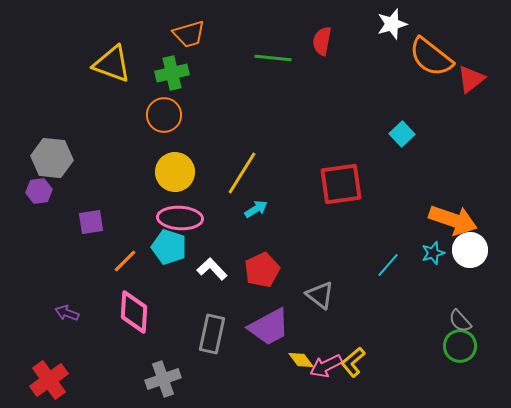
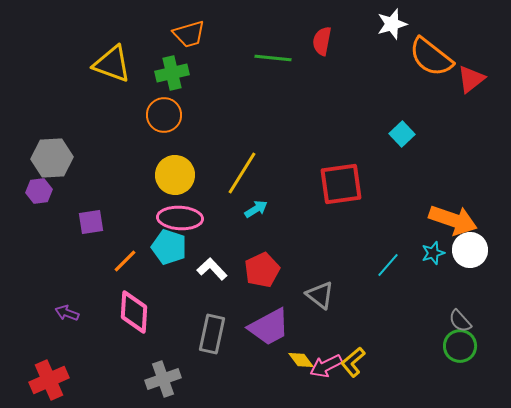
gray hexagon: rotated 9 degrees counterclockwise
yellow circle: moved 3 px down
red cross: rotated 12 degrees clockwise
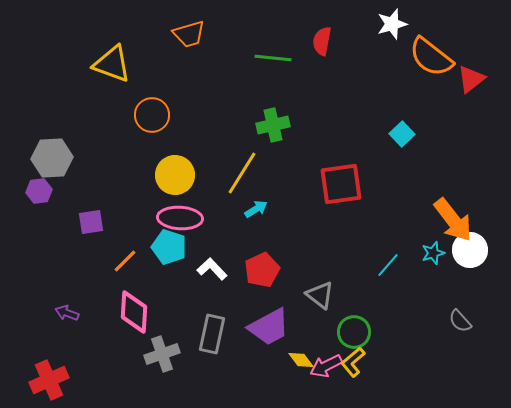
green cross: moved 101 px right, 52 px down
orange circle: moved 12 px left
orange arrow: rotated 33 degrees clockwise
green circle: moved 106 px left, 14 px up
gray cross: moved 1 px left, 25 px up
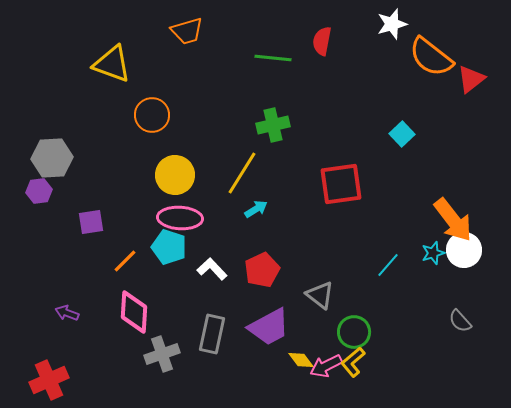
orange trapezoid: moved 2 px left, 3 px up
white circle: moved 6 px left
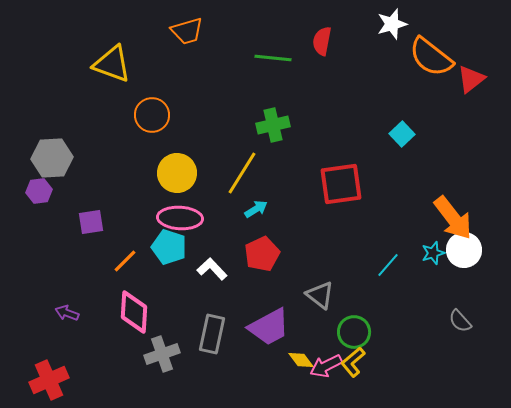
yellow circle: moved 2 px right, 2 px up
orange arrow: moved 2 px up
red pentagon: moved 16 px up
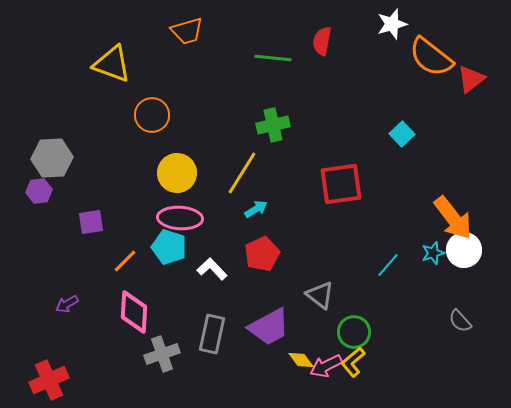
purple arrow: moved 9 px up; rotated 50 degrees counterclockwise
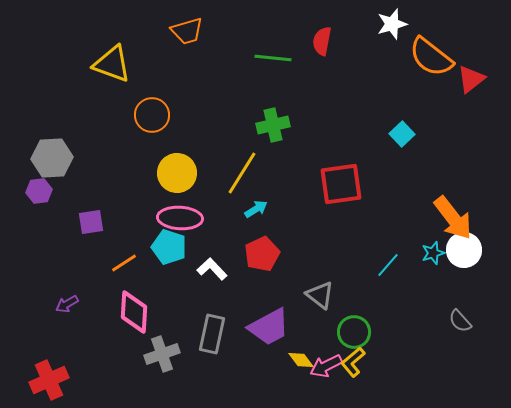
orange line: moved 1 px left, 2 px down; rotated 12 degrees clockwise
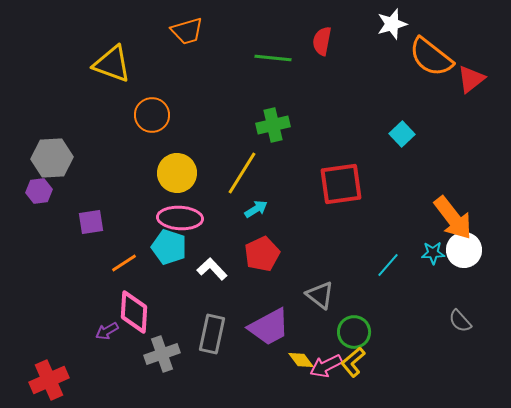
cyan star: rotated 15 degrees clockwise
purple arrow: moved 40 px right, 27 px down
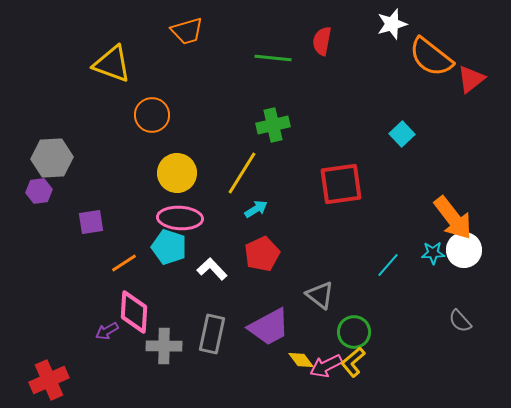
gray cross: moved 2 px right, 8 px up; rotated 20 degrees clockwise
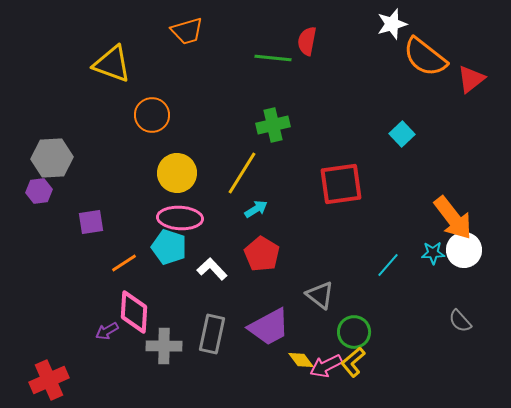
red semicircle: moved 15 px left
orange semicircle: moved 6 px left
red pentagon: rotated 16 degrees counterclockwise
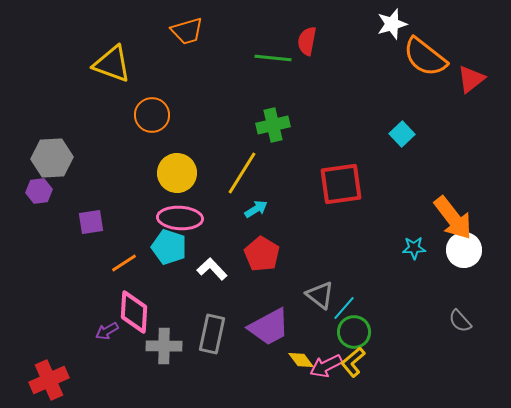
cyan star: moved 19 px left, 5 px up
cyan line: moved 44 px left, 43 px down
